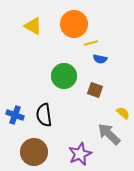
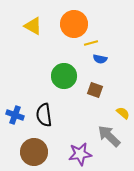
gray arrow: moved 2 px down
purple star: rotated 15 degrees clockwise
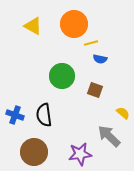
green circle: moved 2 px left
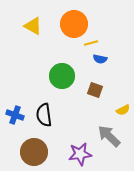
yellow semicircle: moved 3 px up; rotated 112 degrees clockwise
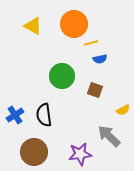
blue semicircle: rotated 24 degrees counterclockwise
blue cross: rotated 36 degrees clockwise
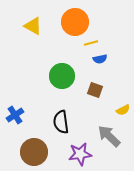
orange circle: moved 1 px right, 2 px up
black semicircle: moved 17 px right, 7 px down
